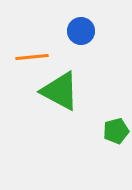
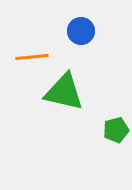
green triangle: moved 4 px right, 1 px down; rotated 15 degrees counterclockwise
green pentagon: moved 1 px up
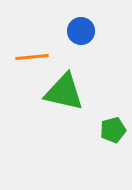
green pentagon: moved 3 px left
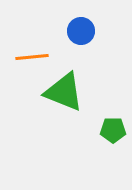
green triangle: rotated 9 degrees clockwise
green pentagon: rotated 15 degrees clockwise
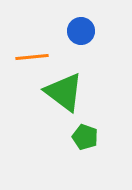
green triangle: rotated 15 degrees clockwise
green pentagon: moved 28 px left, 7 px down; rotated 20 degrees clockwise
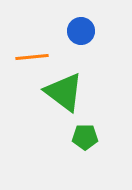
green pentagon: rotated 20 degrees counterclockwise
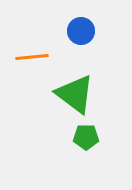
green triangle: moved 11 px right, 2 px down
green pentagon: moved 1 px right
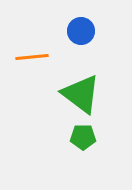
green triangle: moved 6 px right
green pentagon: moved 3 px left
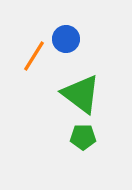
blue circle: moved 15 px left, 8 px down
orange line: moved 2 px right, 1 px up; rotated 52 degrees counterclockwise
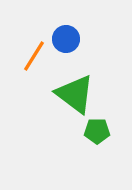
green triangle: moved 6 px left
green pentagon: moved 14 px right, 6 px up
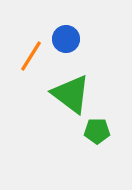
orange line: moved 3 px left
green triangle: moved 4 px left
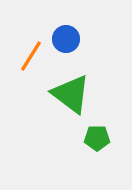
green pentagon: moved 7 px down
